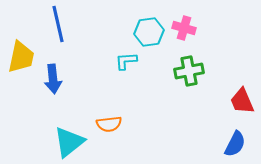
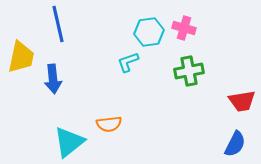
cyan L-shape: moved 2 px right, 1 px down; rotated 15 degrees counterclockwise
red trapezoid: rotated 76 degrees counterclockwise
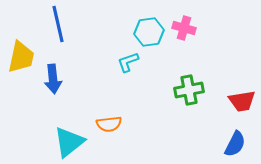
green cross: moved 19 px down
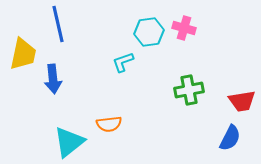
yellow trapezoid: moved 2 px right, 3 px up
cyan L-shape: moved 5 px left
blue semicircle: moved 5 px left, 6 px up
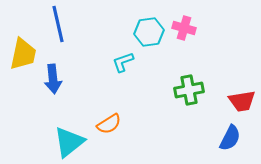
orange semicircle: rotated 25 degrees counterclockwise
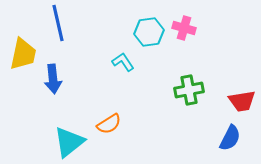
blue line: moved 1 px up
cyan L-shape: rotated 75 degrees clockwise
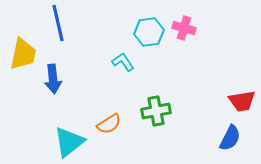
green cross: moved 33 px left, 21 px down
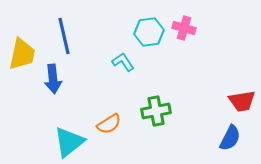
blue line: moved 6 px right, 13 px down
yellow trapezoid: moved 1 px left
